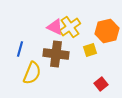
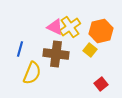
orange hexagon: moved 6 px left
yellow square: rotated 32 degrees counterclockwise
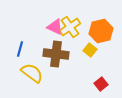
yellow semicircle: rotated 75 degrees counterclockwise
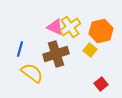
brown cross: rotated 25 degrees counterclockwise
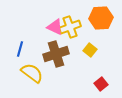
yellow cross: rotated 15 degrees clockwise
orange hexagon: moved 13 px up; rotated 10 degrees clockwise
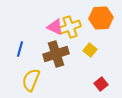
yellow semicircle: moved 1 px left, 7 px down; rotated 105 degrees counterclockwise
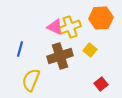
brown cross: moved 4 px right, 2 px down
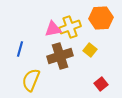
pink triangle: moved 2 px left, 2 px down; rotated 36 degrees counterclockwise
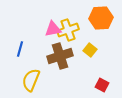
yellow cross: moved 2 px left, 3 px down
red square: moved 1 px right, 1 px down; rotated 24 degrees counterclockwise
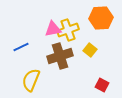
blue line: moved 1 px right, 2 px up; rotated 49 degrees clockwise
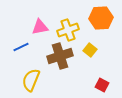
pink triangle: moved 13 px left, 2 px up
